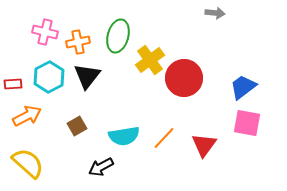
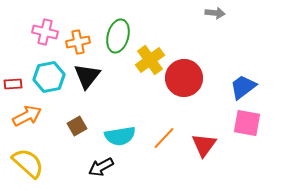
cyan hexagon: rotated 16 degrees clockwise
cyan semicircle: moved 4 px left
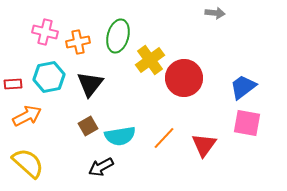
black triangle: moved 3 px right, 8 px down
brown square: moved 11 px right
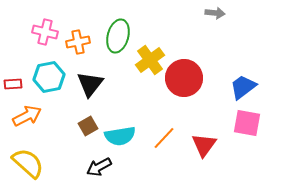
black arrow: moved 2 px left
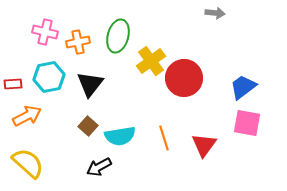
yellow cross: moved 1 px right, 1 px down
brown square: rotated 18 degrees counterclockwise
orange line: rotated 60 degrees counterclockwise
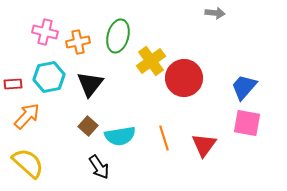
blue trapezoid: moved 1 px right; rotated 12 degrees counterclockwise
orange arrow: rotated 20 degrees counterclockwise
black arrow: rotated 95 degrees counterclockwise
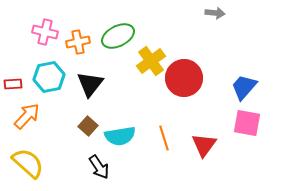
green ellipse: rotated 48 degrees clockwise
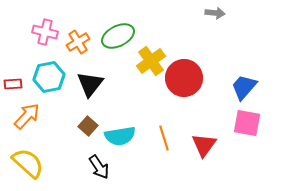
orange cross: rotated 20 degrees counterclockwise
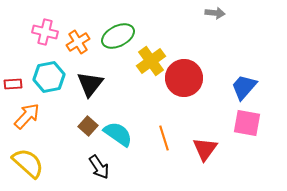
cyan semicircle: moved 2 px left, 2 px up; rotated 136 degrees counterclockwise
red triangle: moved 1 px right, 4 px down
